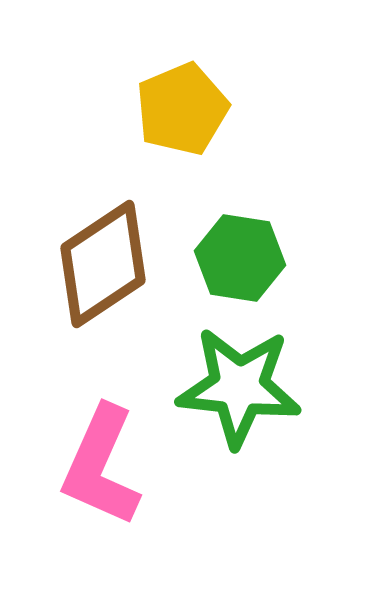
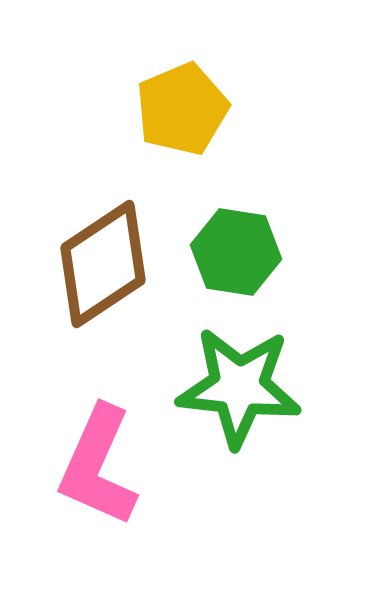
green hexagon: moved 4 px left, 6 px up
pink L-shape: moved 3 px left
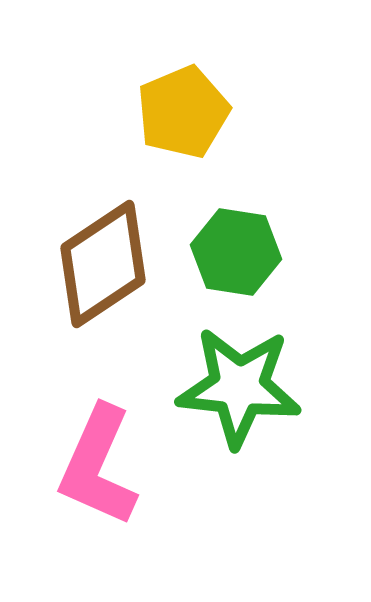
yellow pentagon: moved 1 px right, 3 px down
